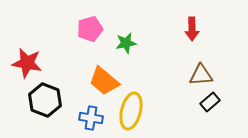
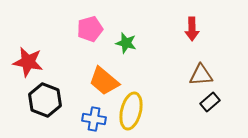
green star: rotated 25 degrees clockwise
red star: moved 1 px right, 1 px up
blue cross: moved 3 px right, 1 px down
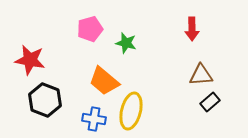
red star: moved 2 px right, 2 px up
